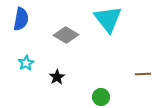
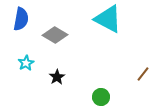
cyan triangle: rotated 24 degrees counterclockwise
gray diamond: moved 11 px left
brown line: rotated 49 degrees counterclockwise
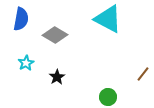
green circle: moved 7 px right
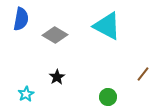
cyan triangle: moved 1 px left, 7 px down
cyan star: moved 31 px down
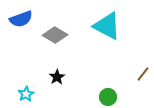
blue semicircle: rotated 60 degrees clockwise
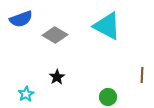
brown line: moved 1 px left, 1 px down; rotated 35 degrees counterclockwise
